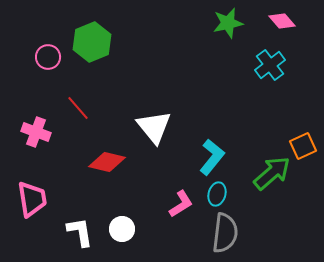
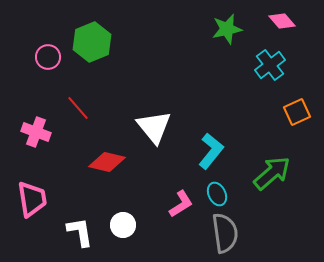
green star: moved 1 px left, 6 px down
orange square: moved 6 px left, 34 px up
cyan L-shape: moved 1 px left, 6 px up
cyan ellipse: rotated 40 degrees counterclockwise
white circle: moved 1 px right, 4 px up
gray semicircle: rotated 15 degrees counterclockwise
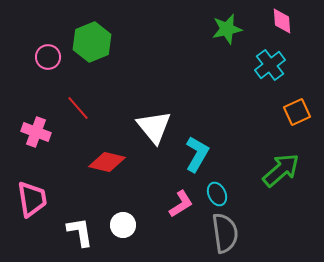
pink diamond: rotated 36 degrees clockwise
cyan L-shape: moved 14 px left, 3 px down; rotated 9 degrees counterclockwise
green arrow: moved 9 px right, 3 px up
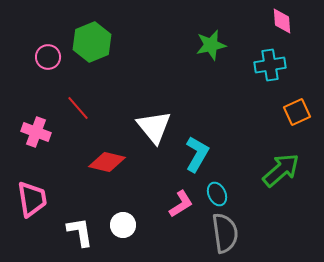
green star: moved 16 px left, 16 px down
cyan cross: rotated 28 degrees clockwise
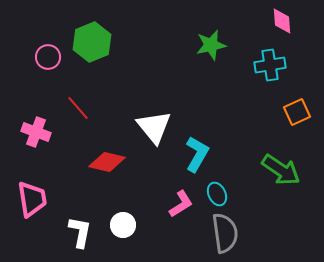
green arrow: rotated 75 degrees clockwise
white L-shape: rotated 20 degrees clockwise
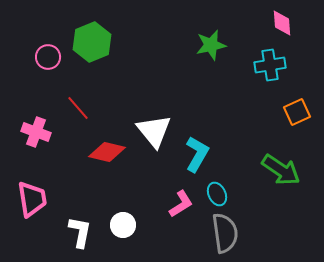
pink diamond: moved 2 px down
white triangle: moved 4 px down
red diamond: moved 10 px up
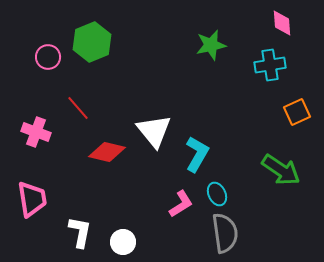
white circle: moved 17 px down
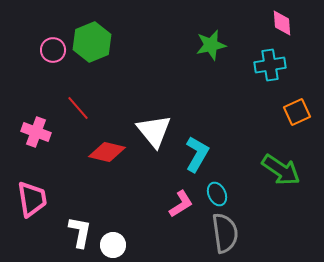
pink circle: moved 5 px right, 7 px up
white circle: moved 10 px left, 3 px down
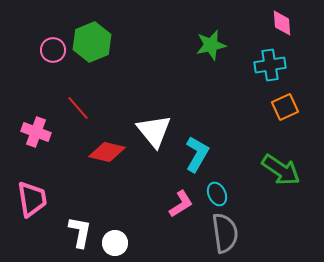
orange square: moved 12 px left, 5 px up
white circle: moved 2 px right, 2 px up
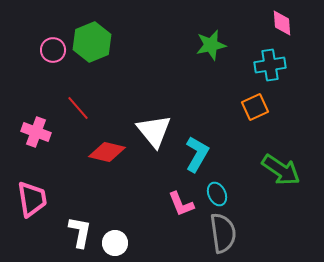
orange square: moved 30 px left
pink L-shape: rotated 100 degrees clockwise
gray semicircle: moved 2 px left
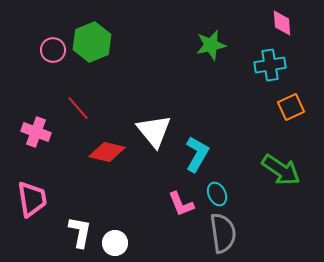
orange square: moved 36 px right
